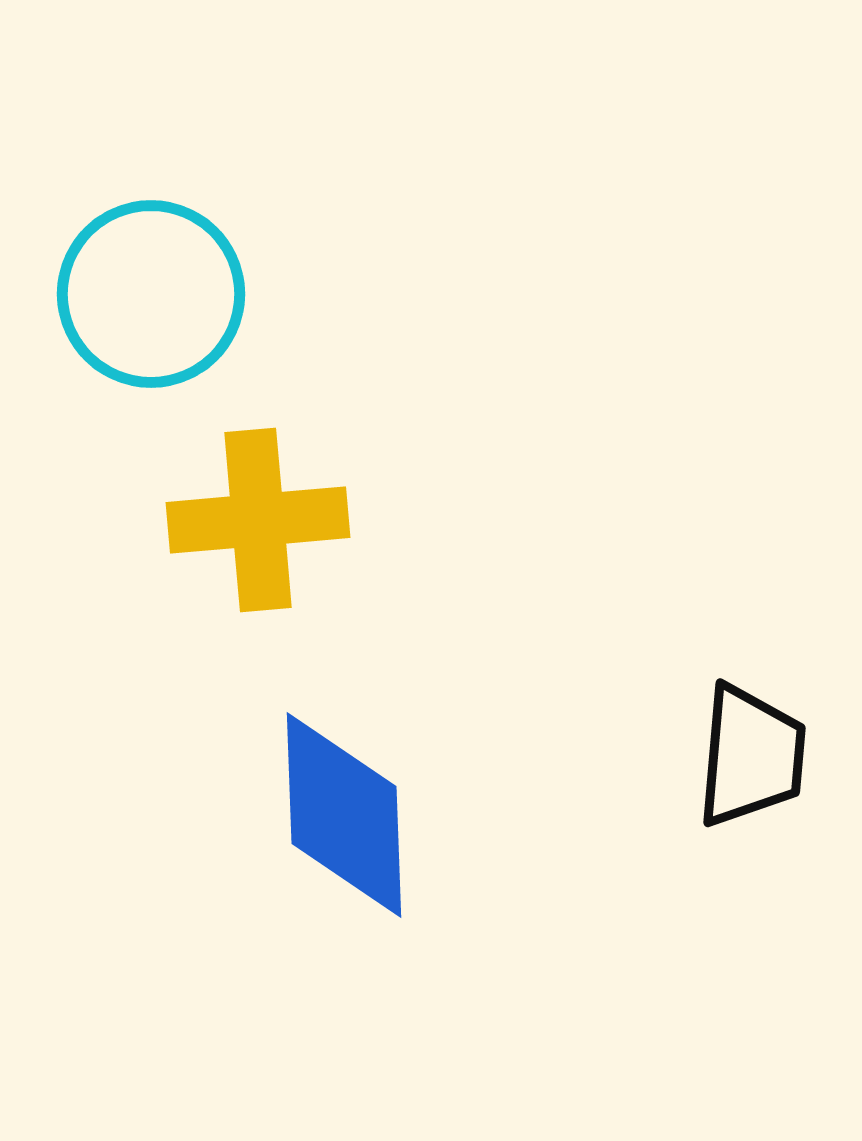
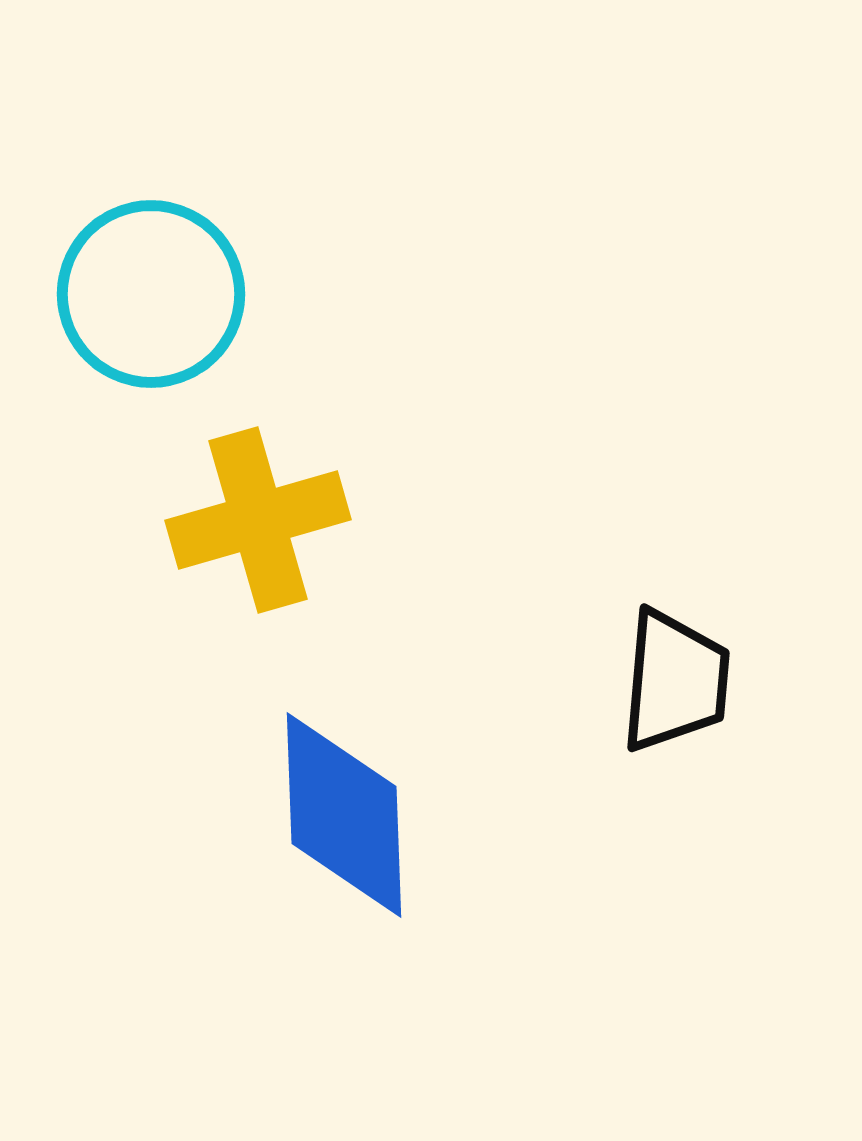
yellow cross: rotated 11 degrees counterclockwise
black trapezoid: moved 76 px left, 75 px up
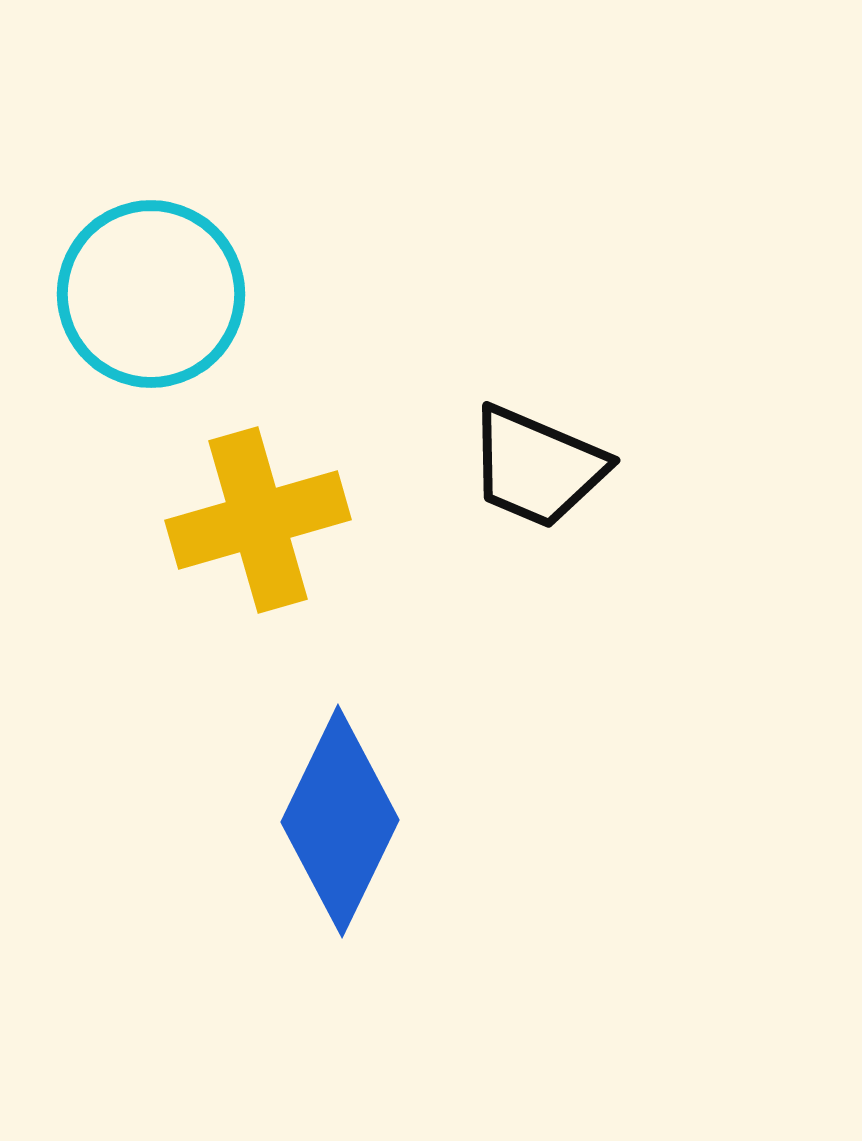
black trapezoid: moved 138 px left, 214 px up; rotated 108 degrees clockwise
blue diamond: moved 4 px left, 6 px down; rotated 28 degrees clockwise
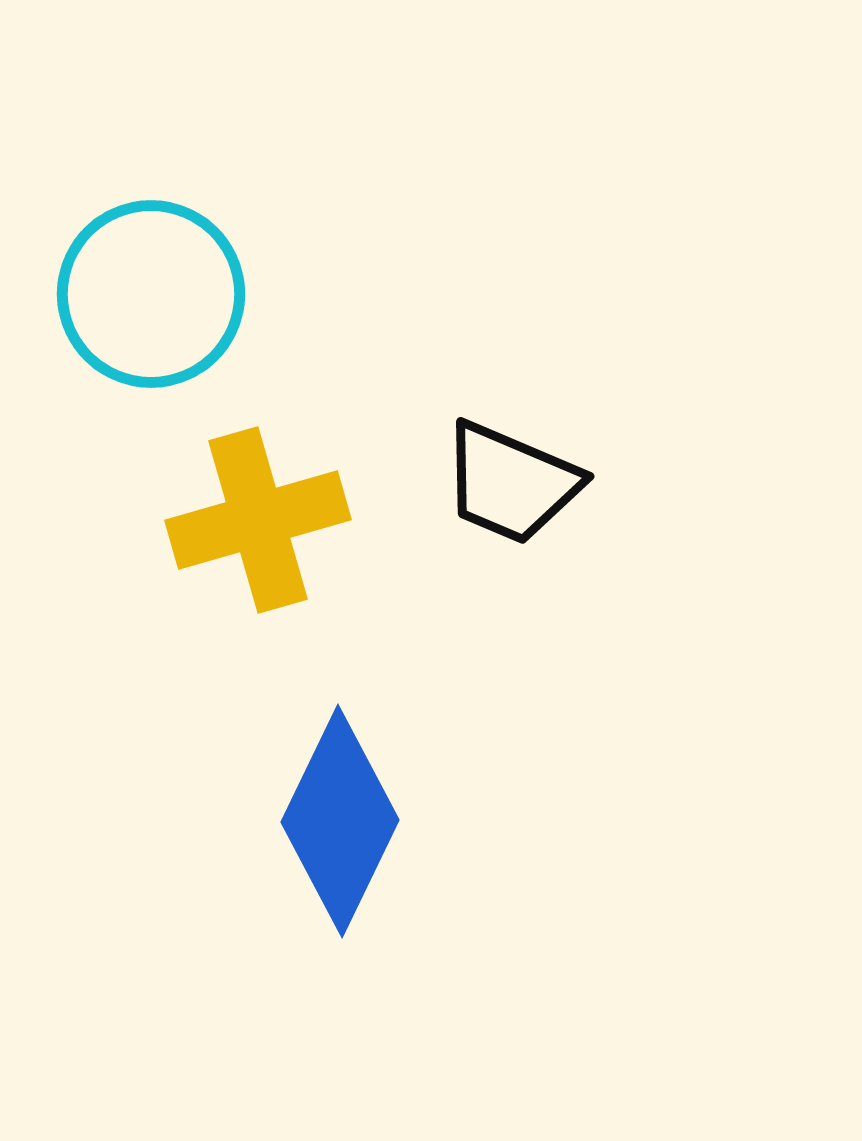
black trapezoid: moved 26 px left, 16 px down
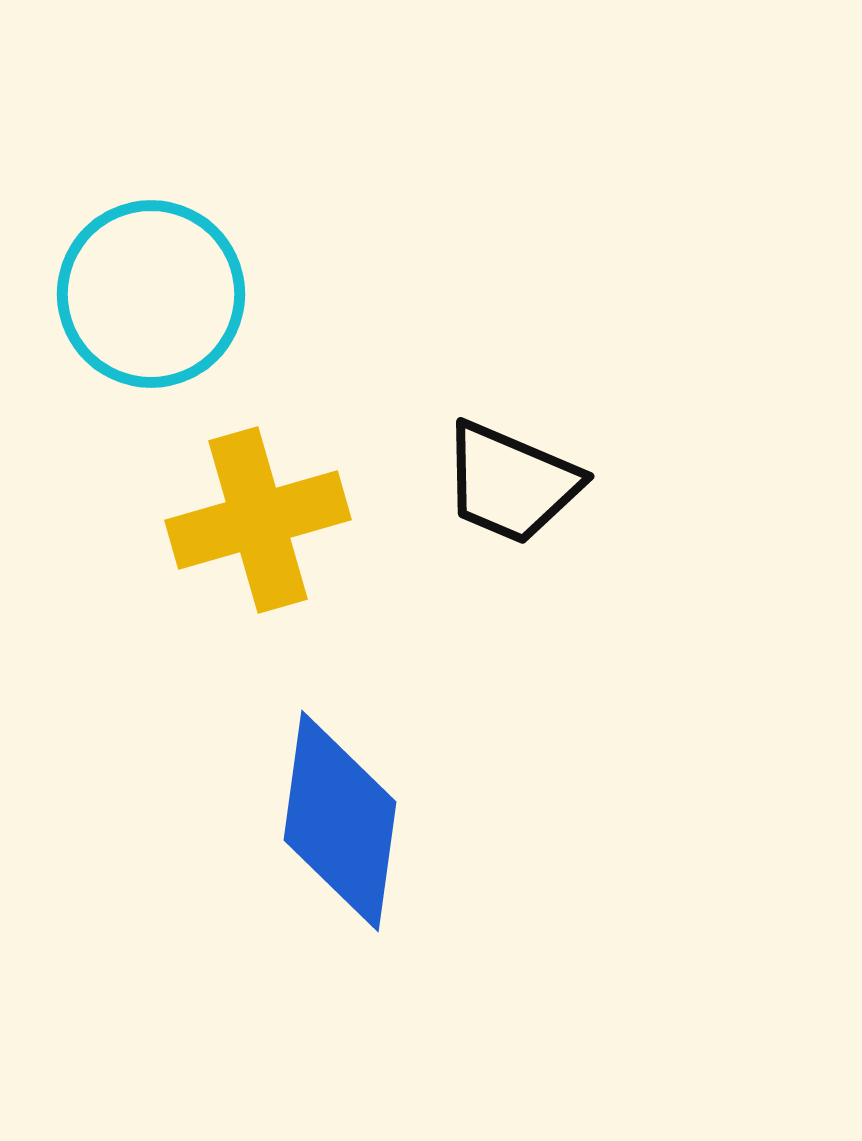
blue diamond: rotated 18 degrees counterclockwise
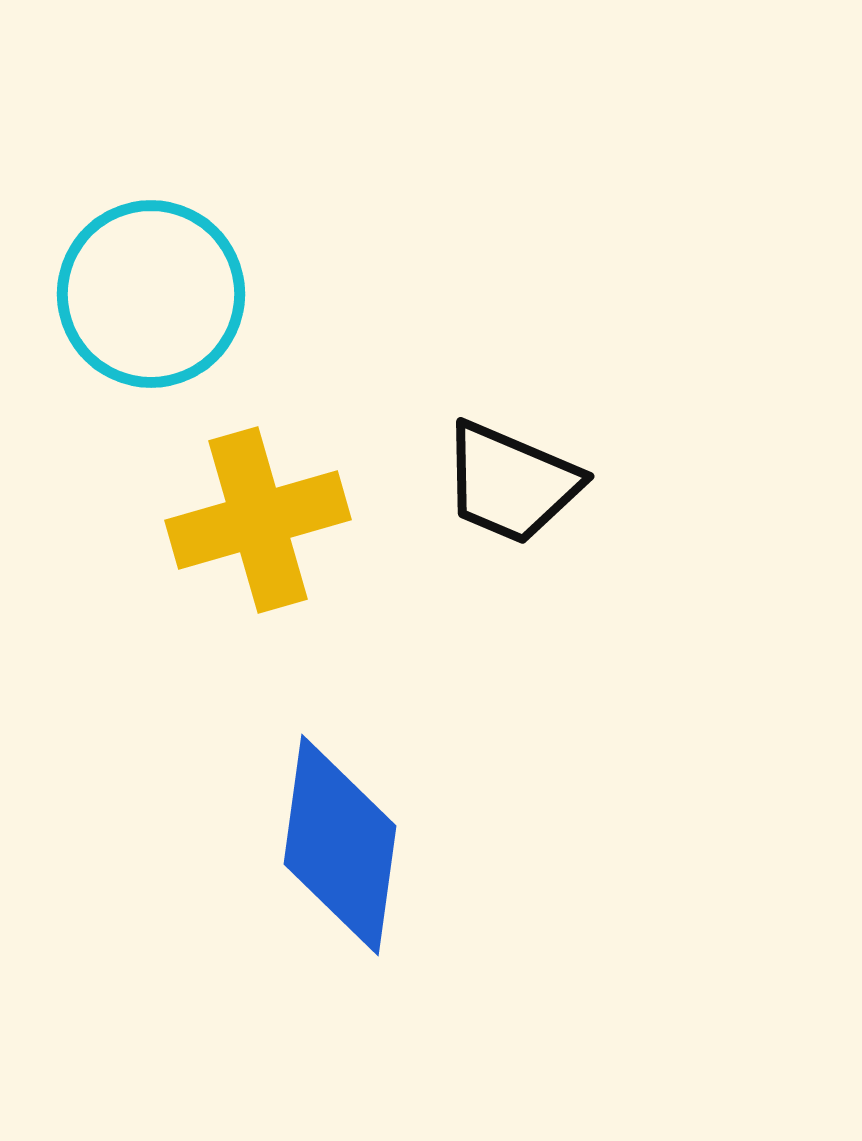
blue diamond: moved 24 px down
